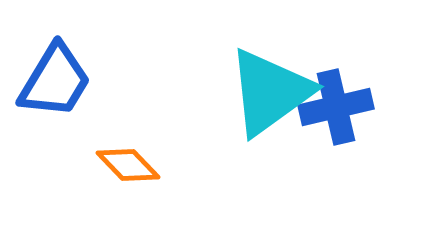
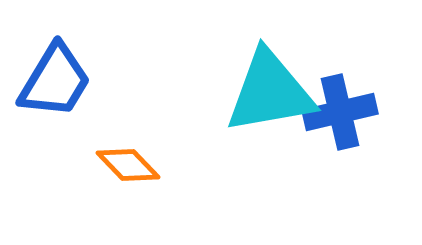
cyan triangle: rotated 26 degrees clockwise
blue cross: moved 4 px right, 5 px down
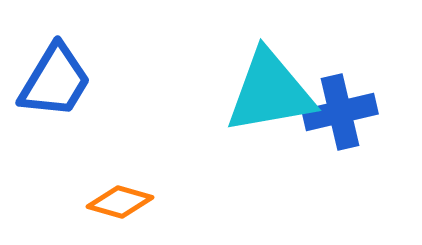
orange diamond: moved 8 px left, 37 px down; rotated 30 degrees counterclockwise
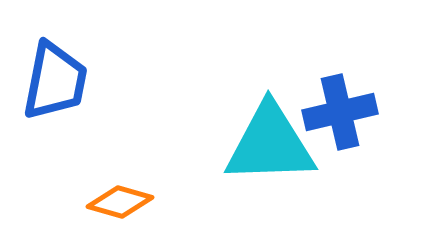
blue trapezoid: rotated 20 degrees counterclockwise
cyan triangle: moved 52 px down; rotated 8 degrees clockwise
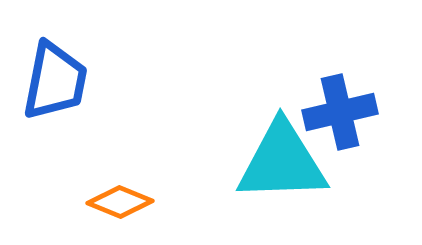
cyan triangle: moved 12 px right, 18 px down
orange diamond: rotated 6 degrees clockwise
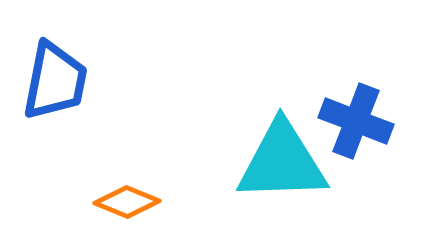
blue cross: moved 16 px right, 9 px down; rotated 34 degrees clockwise
orange diamond: moved 7 px right
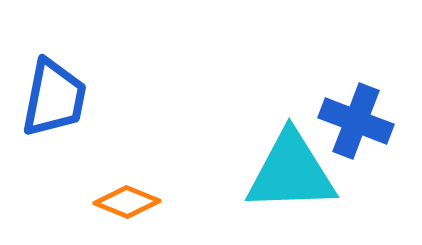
blue trapezoid: moved 1 px left, 17 px down
cyan triangle: moved 9 px right, 10 px down
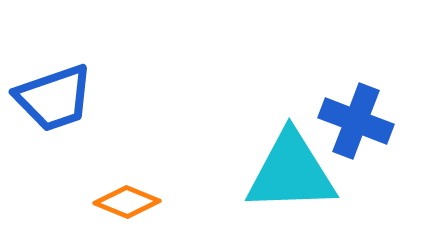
blue trapezoid: rotated 60 degrees clockwise
